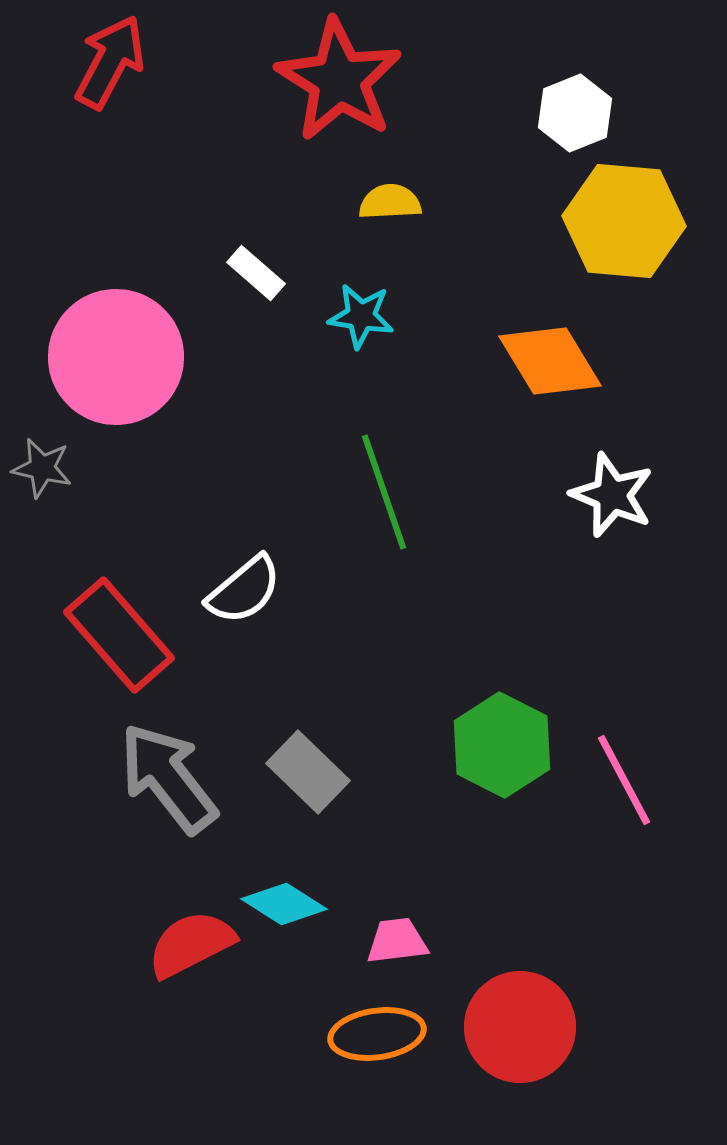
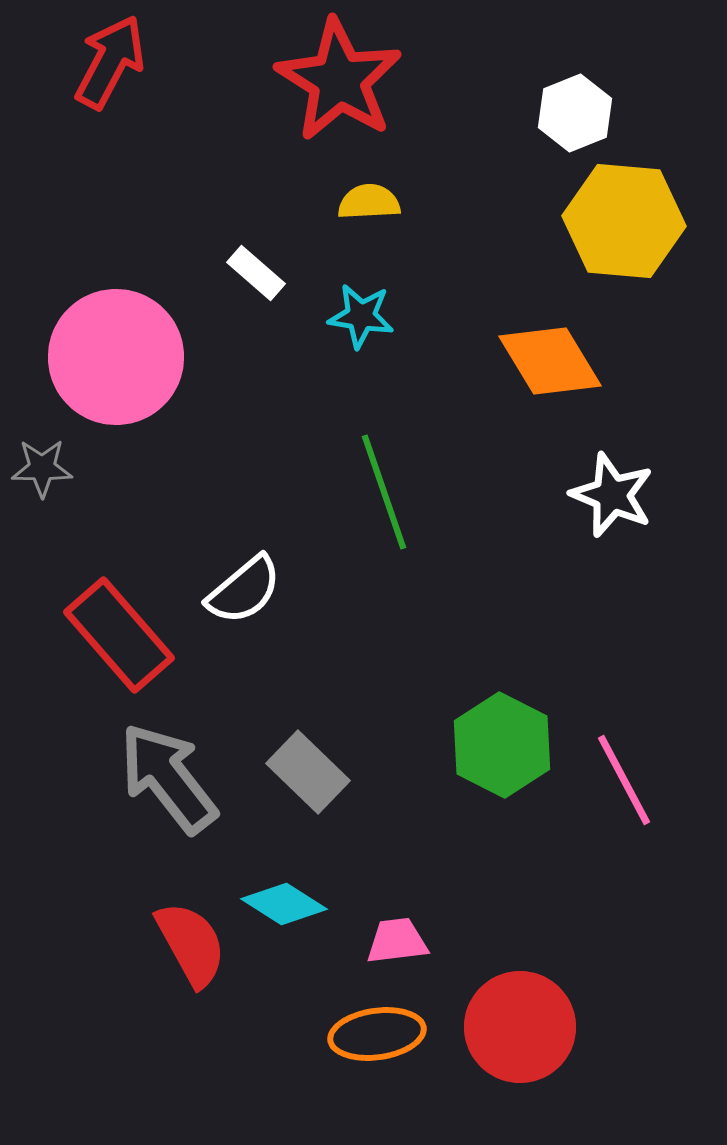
yellow semicircle: moved 21 px left
gray star: rotated 12 degrees counterclockwise
red semicircle: rotated 88 degrees clockwise
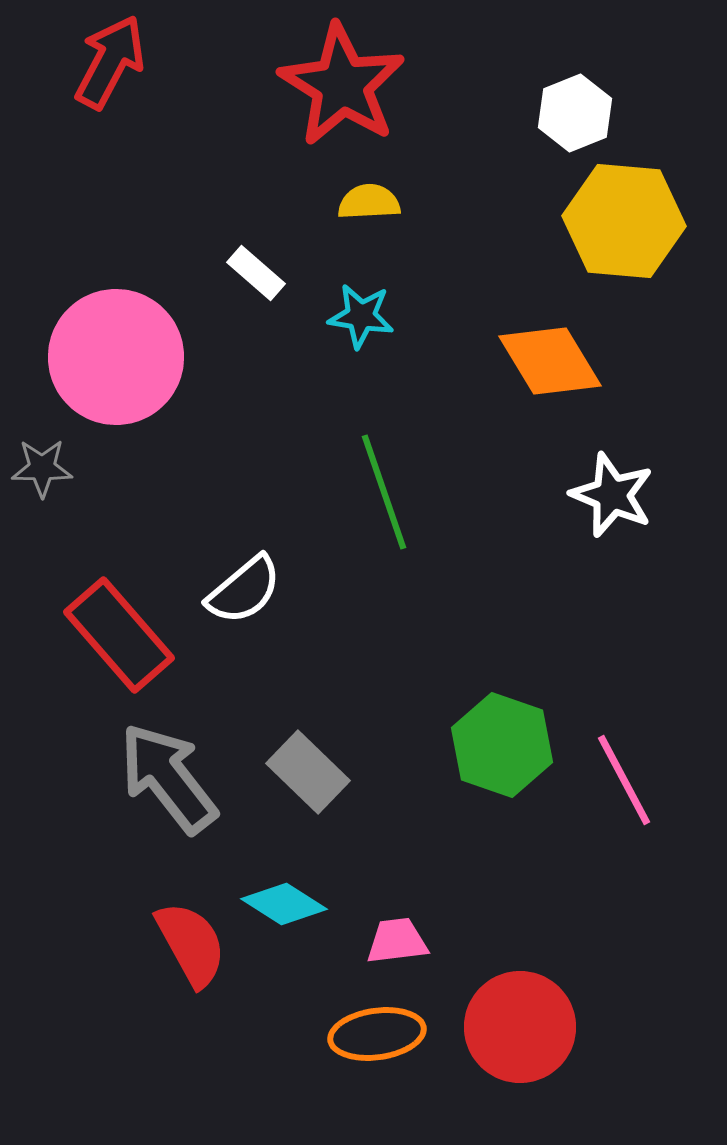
red star: moved 3 px right, 5 px down
green hexagon: rotated 8 degrees counterclockwise
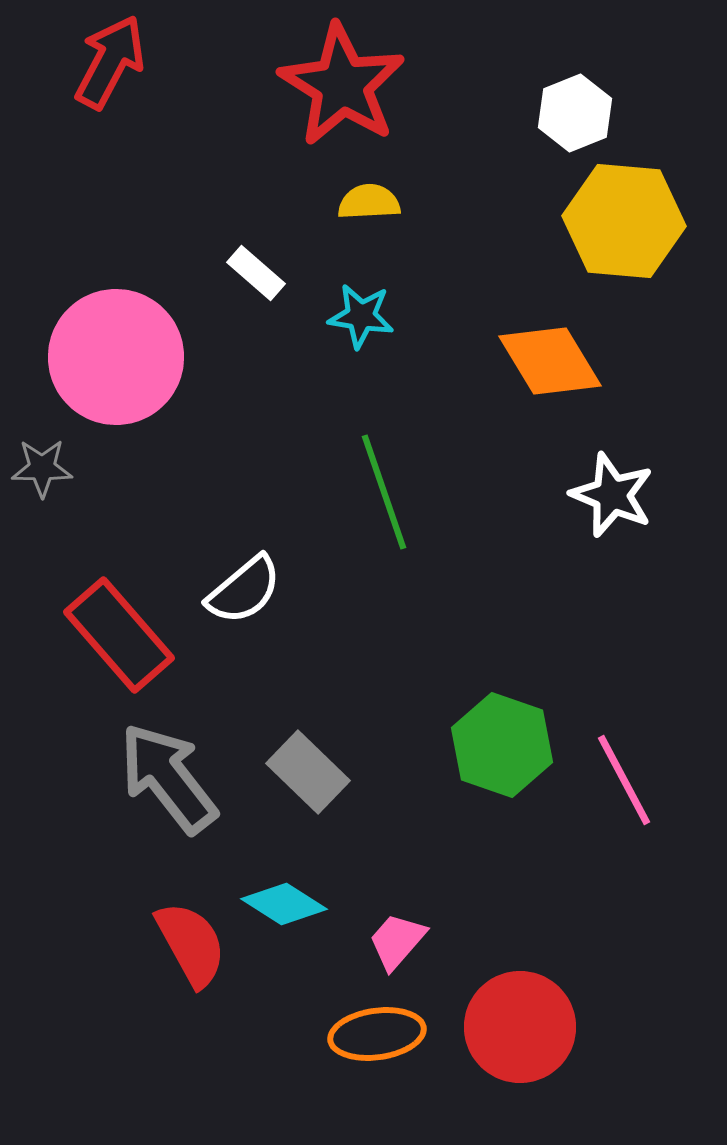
pink trapezoid: rotated 42 degrees counterclockwise
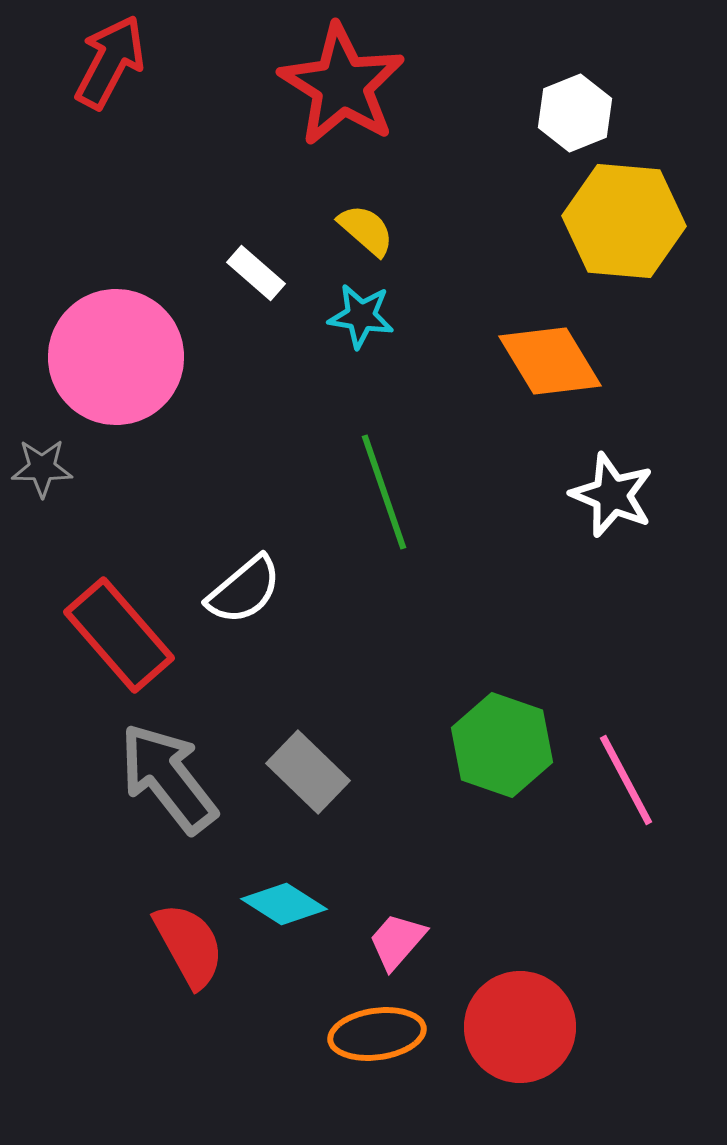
yellow semicircle: moved 3 px left, 28 px down; rotated 44 degrees clockwise
pink line: moved 2 px right
red semicircle: moved 2 px left, 1 px down
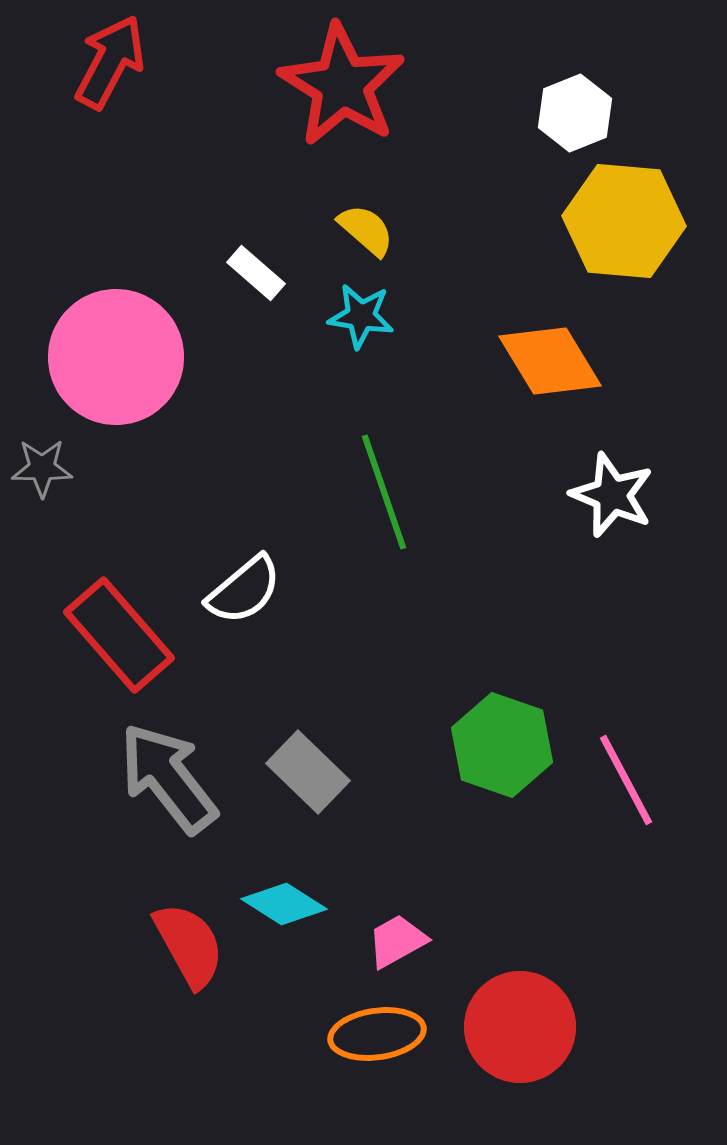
pink trapezoid: rotated 20 degrees clockwise
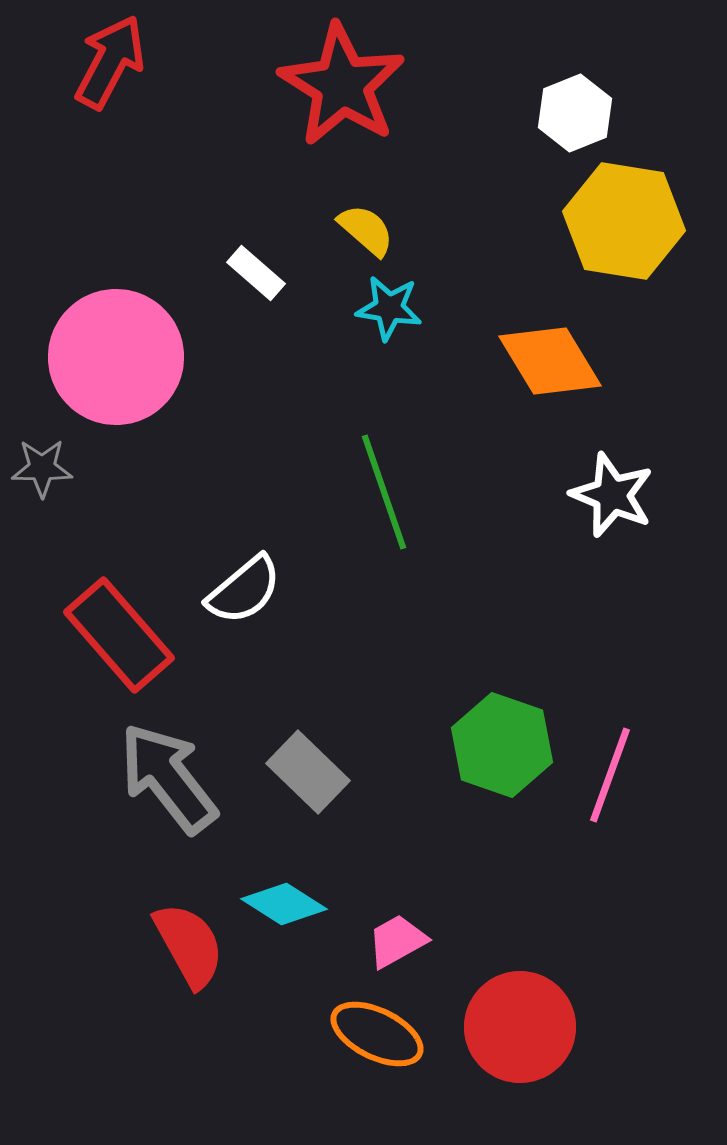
yellow hexagon: rotated 4 degrees clockwise
cyan star: moved 28 px right, 8 px up
pink line: moved 16 px left, 5 px up; rotated 48 degrees clockwise
orange ellipse: rotated 34 degrees clockwise
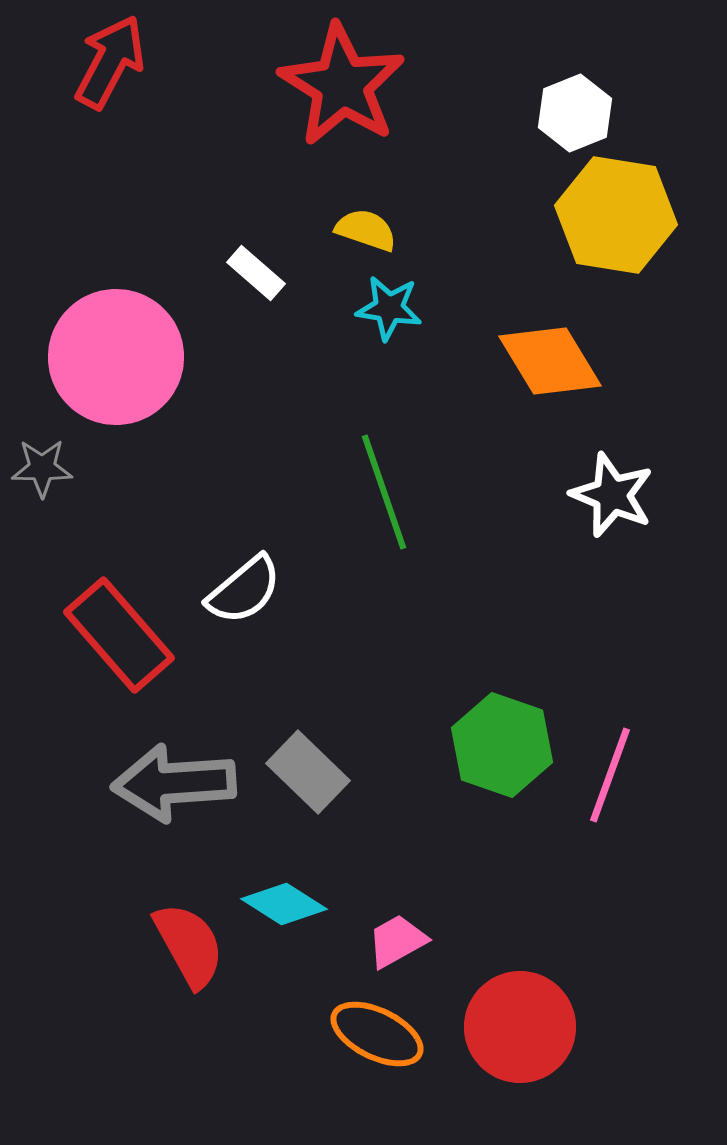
yellow hexagon: moved 8 px left, 6 px up
yellow semicircle: rotated 22 degrees counterclockwise
gray arrow: moved 6 px right, 5 px down; rotated 56 degrees counterclockwise
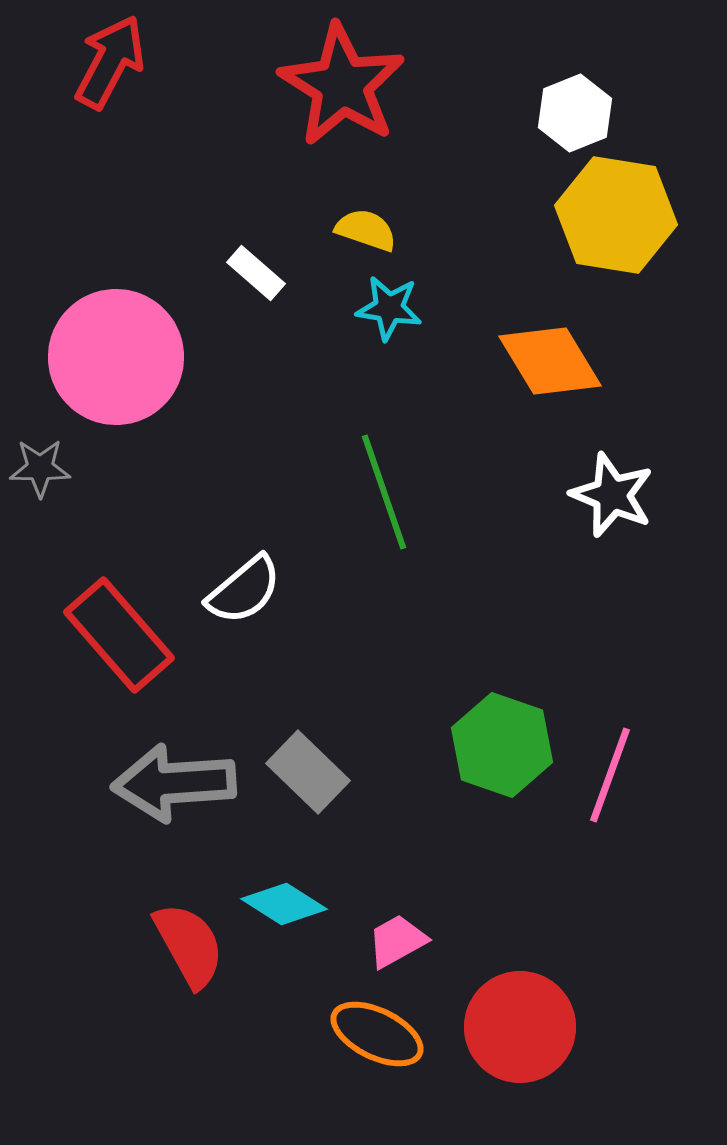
gray star: moved 2 px left
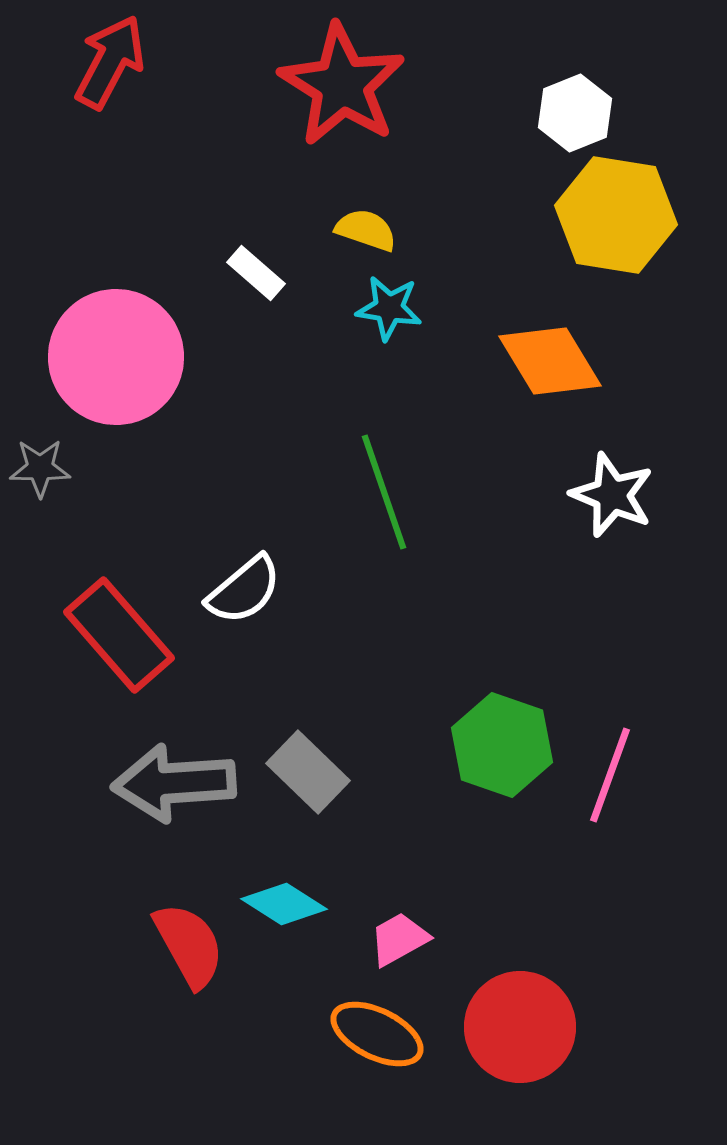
pink trapezoid: moved 2 px right, 2 px up
